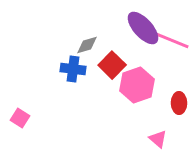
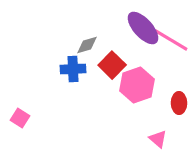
pink line: rotated 9 degrees clockwise
blue cross: rotated 10 degrees counterclockwise
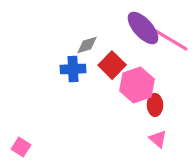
red ellipse: moved 24 px left, 2 px down
pink square: moved 1 px right, 29 px down
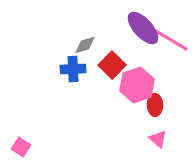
gray diamond: moved 2 px left
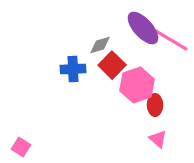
gray diamond: moved 15 px right
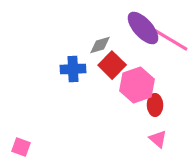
pink square: rotated 12 degrees counterclockwise
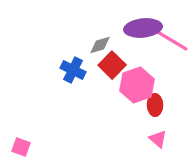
purple ellipse: rotated 54 degrees counterclockwise
blue cross: moved 1 px down; rotated 30 degrees clockwise
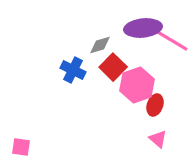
red square: moved 1 px right, 2 px down
red ellipse: rotated 20 degrees clockwise
pink square: rotated 12 degrees counterclockwise
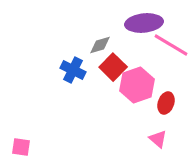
purple ellipse: moved 1 px right, 5 px up
pink line: moved 5 px down
red ellipse: moved 11 px right, 2 px up
